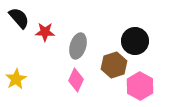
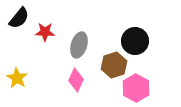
black semicircle: rotated 80 degrees clockwise
gray ellipse: moved 1 px right, 1 px up
yellow star: moved 1 px right, 1 px up; rotated 10 degrees counterclockwise
pink hexagon: moved 4 px left, 2 px down
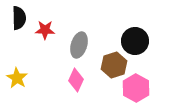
black semicircle: rotated 40 degrees counterclockwise
red star: moved 2 px up
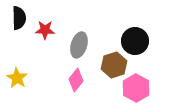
pink diamond: rotated 15 degrees clockwise
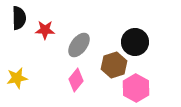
black circle: moved 1 px down
gray ellipse: rotated 20 degrees clockwise
yellow star: rotated 30 degrees clockwise
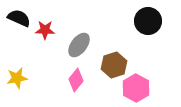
black semicircle: rotated 65 degrees counterclockwise
black circle: moved 13 px right, 21 px up
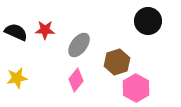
black semicircle: moved 3 px left, 14 px down
brown hexagon: moved 3 px right, 3 px up
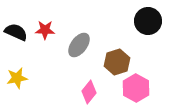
pink diamond: moved 13 px right, 12 px down
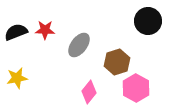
black semicircle: rotated 45 degrees counterclockwise
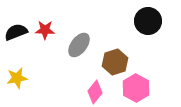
brown hexagon: moved 2 px left
pink diamond: moved 6 px right
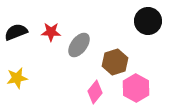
red star: moved 6 px right, 2 px down
